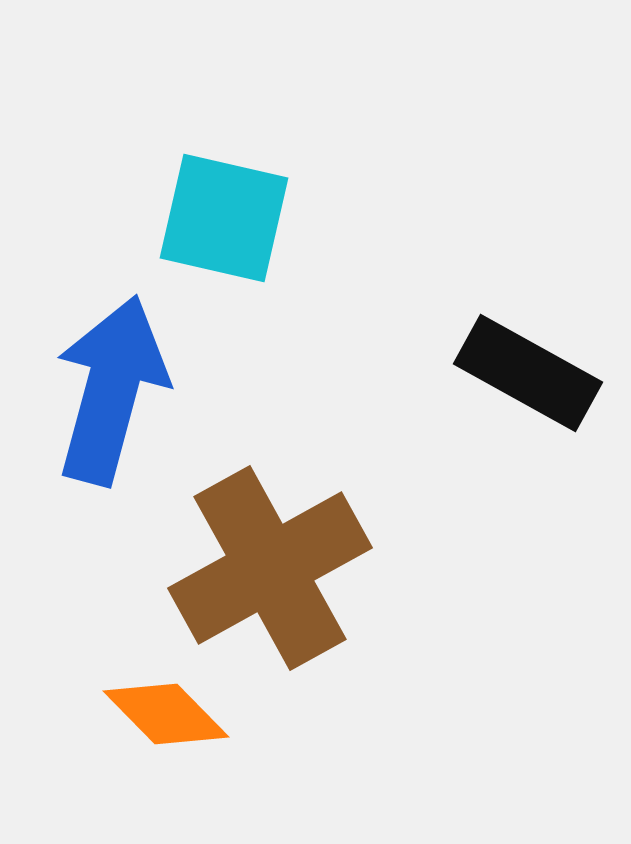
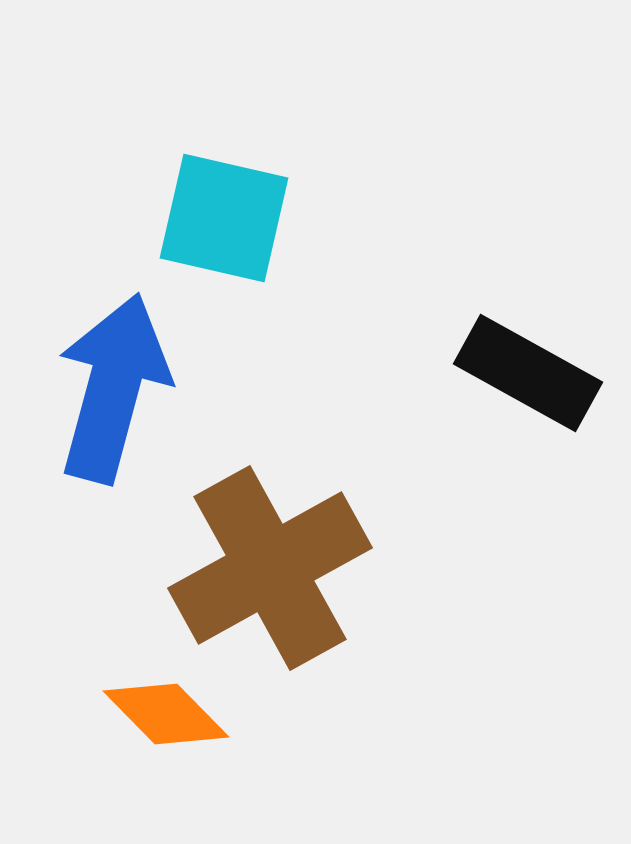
blue arrow: moved 2 px right, 2 px up
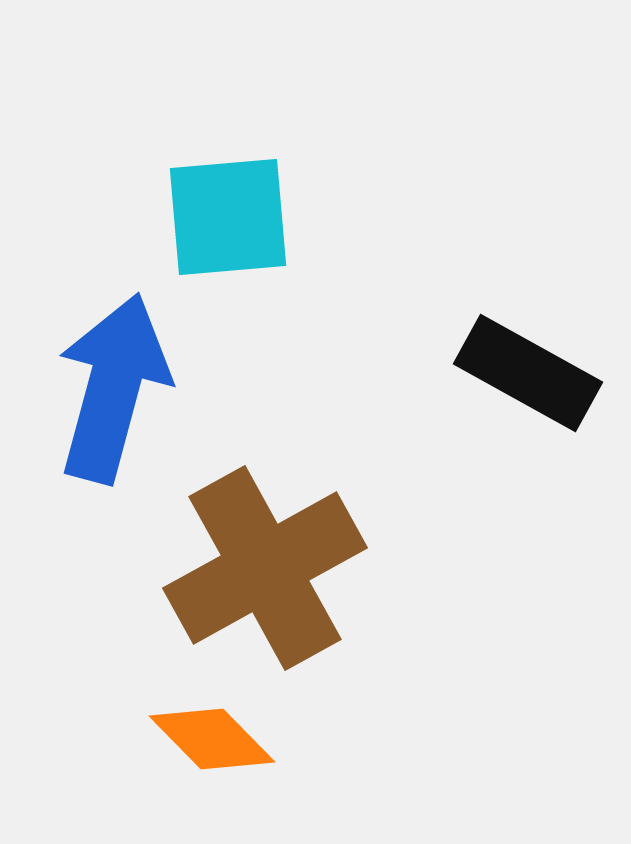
cyan square: moved 4 px right, 1 px up; rotated 18 degrees counterclockwise
brown cross: moved 5 px left
orange diamond: moved 46 px right, 25 px down
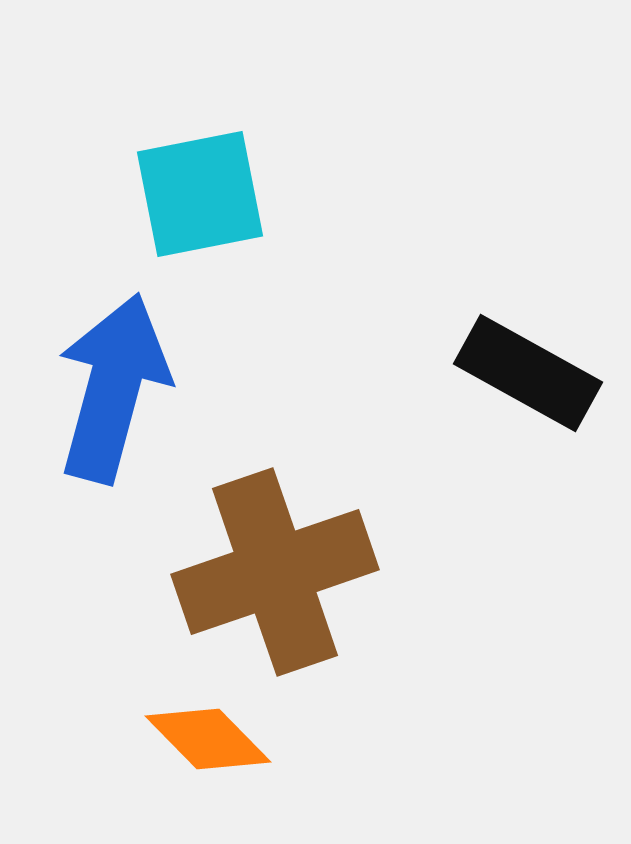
cyan square: moved 28 px left, 23 px up; rotated 6 degrees counterclockwise
brown cross: moved 10 px right, 4 px down; rotated 10 degrees clockwise
orange diamond: moved 4 px left
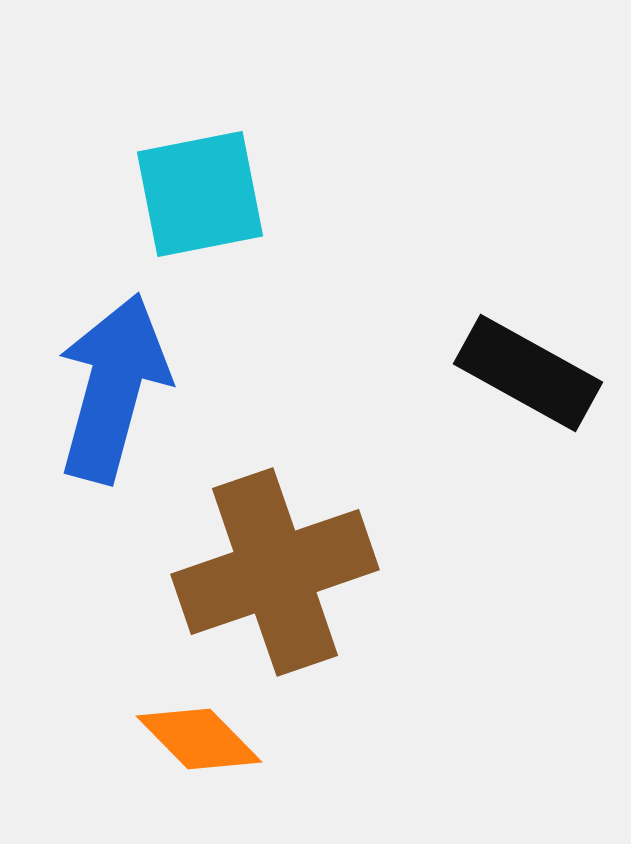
orange diamond: moved 9 px left
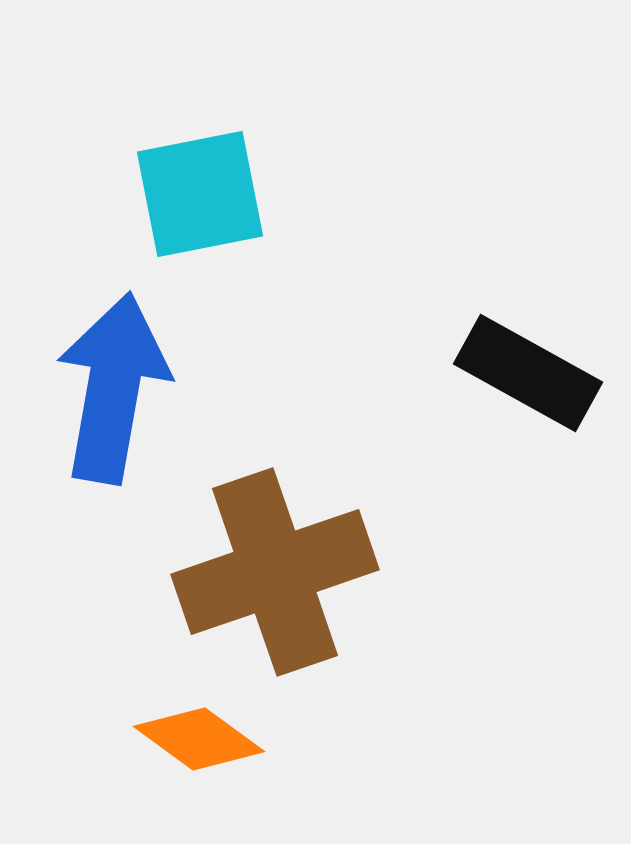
blue arrow: rotated 5 degrees counterclockwise
orange diamond: rotated 9 degrees counterclockwise
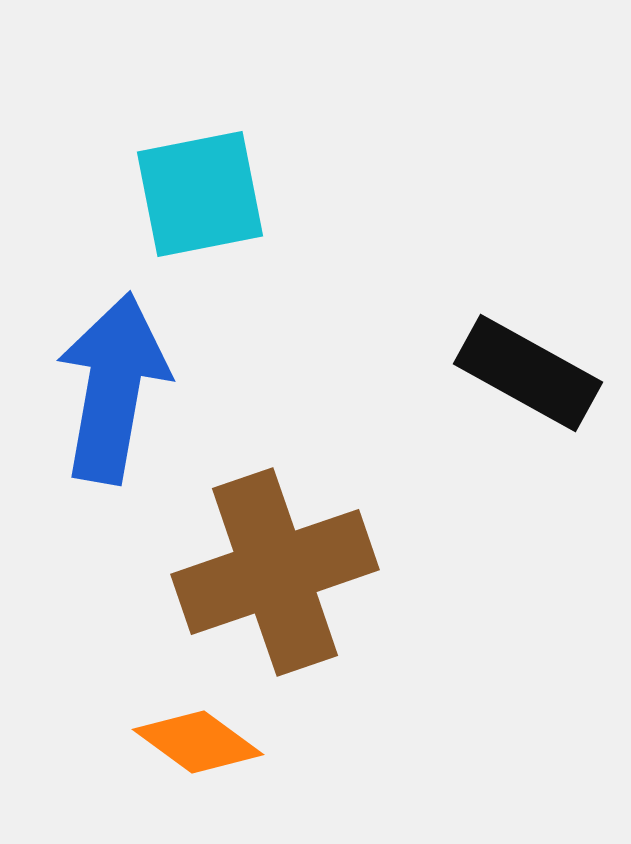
orange diamond: moved 1 px left, 3 px down
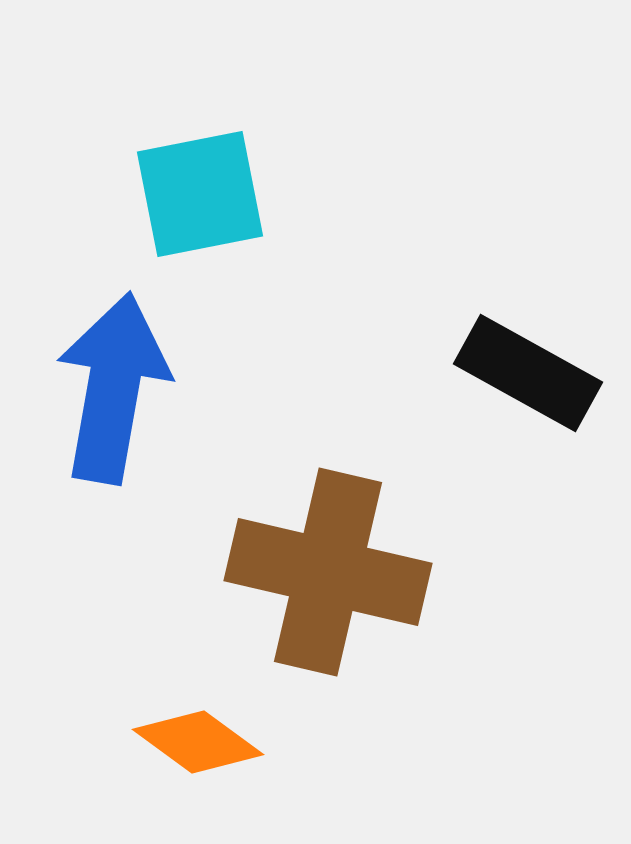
brown cross: moved 53 px right; rotated 32 degrees clockwise
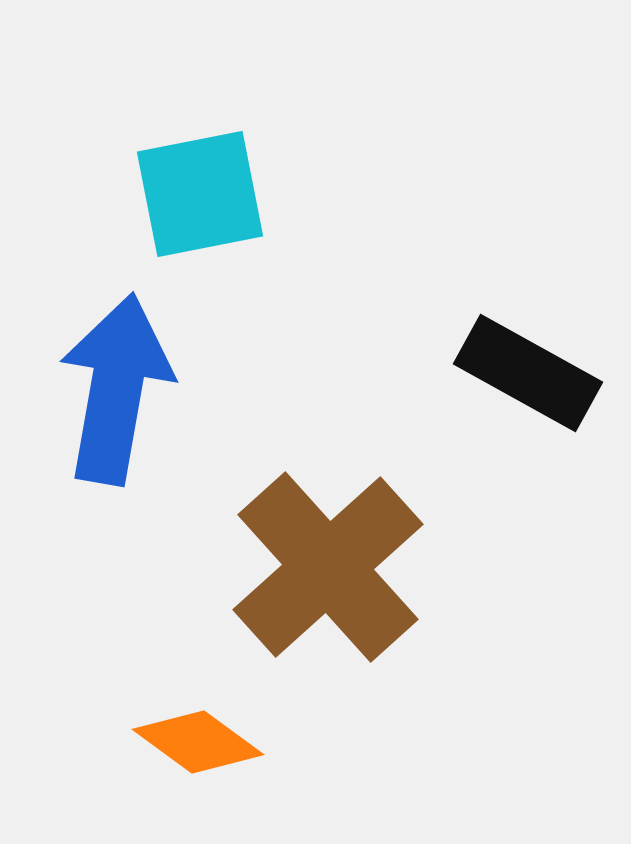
blue arrow: moved 3 px right, 1 px down
brown cross: moved 5 px up; rotated 35 degrees clockwise
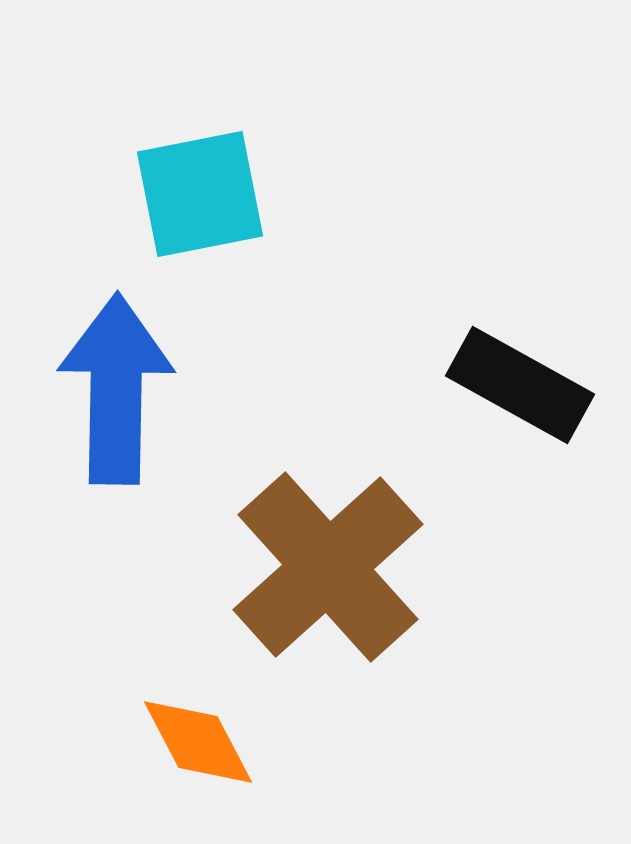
black rectangle: moved 8 px left, 12 px down
blue arrow: rotated 9 degrees counterclockwise
orange diamond: rotated 26 degrees clockwise
